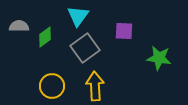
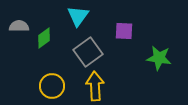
green diamond: moved 1 px left, 1 px down
gray square: moved 3 px right, 4 px down
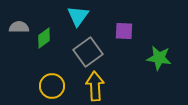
gray semicircle: moved 1 px down
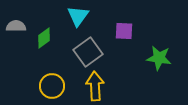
gray semicircle: moved 3 px left, 1 px up
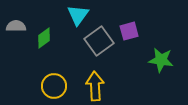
cyan triangle: moved 1 px up
purple square: moved 5 px right; rotated 18 degrees counterclockwise
gray square: moved 11 px right, 11 px up
green star: moved 2 px right, 2 px down
yellow circle: moved 2 px right
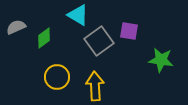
cyan triangle: rotated 35 degrees counterclockwise
gray semicircle: moved 1 px down; rotated 24 degrees counterclockwise
purple square: rotated 24 degrees clockwise
yellow circle: moved 3 px right, 9 px up
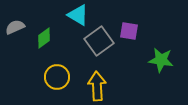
gray semicircle: moved 1 px left
yellow arrow: moved 2 px right
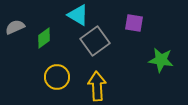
purple square: moved 5 px right, 8 px up
gray square: moved 4 px left
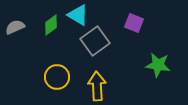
purple square: rotated 12 degrees clockwise
green diamond: moved 7 px right, 13 px up
green star: moved 3 px left, 5 px down
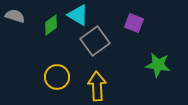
gray semicircle: moved 11 px up; rotated 42 degrees clockwise
